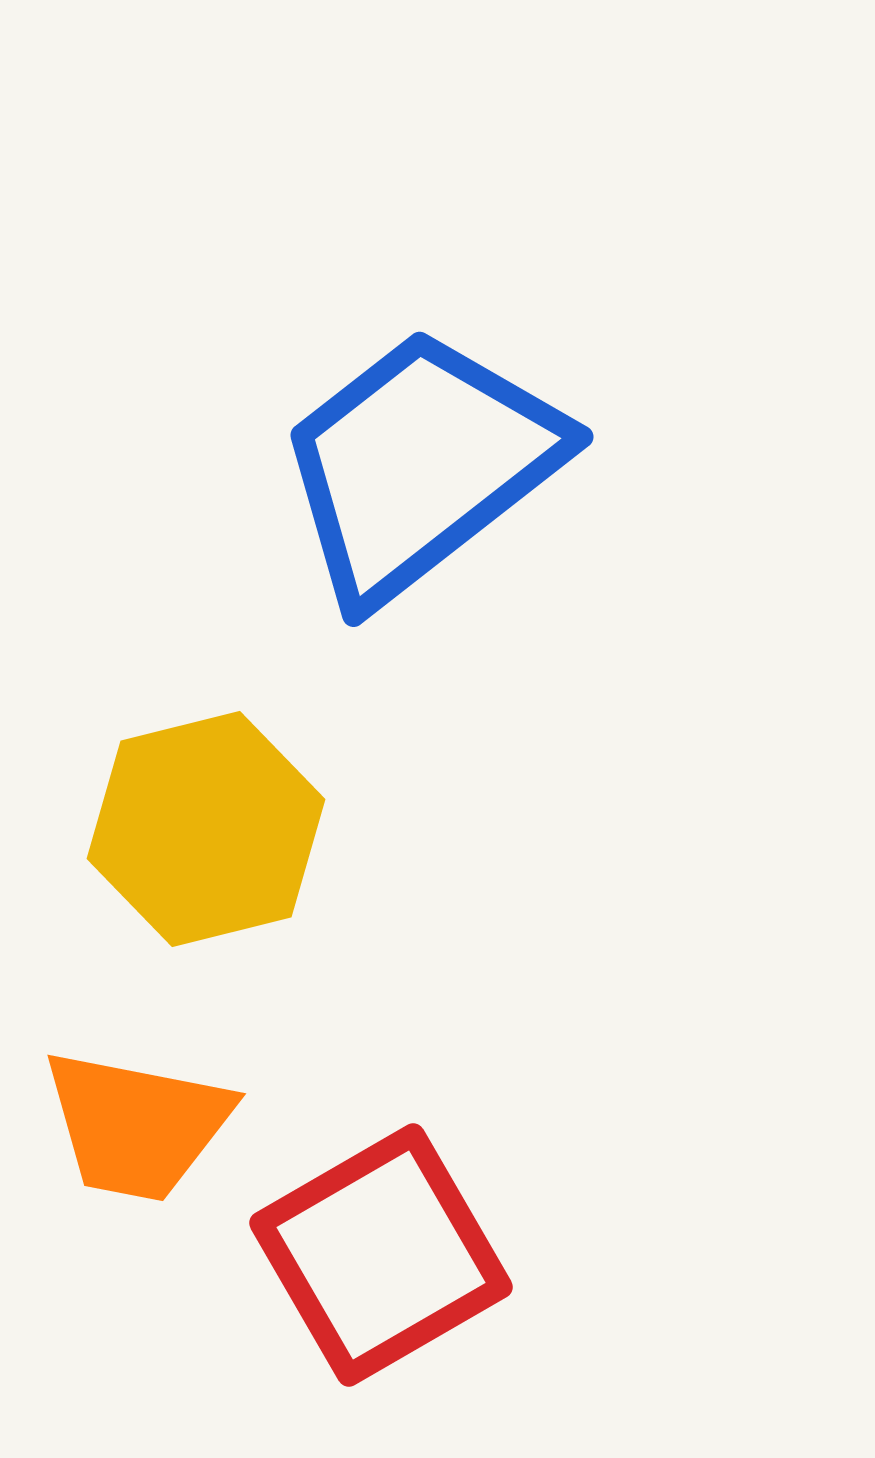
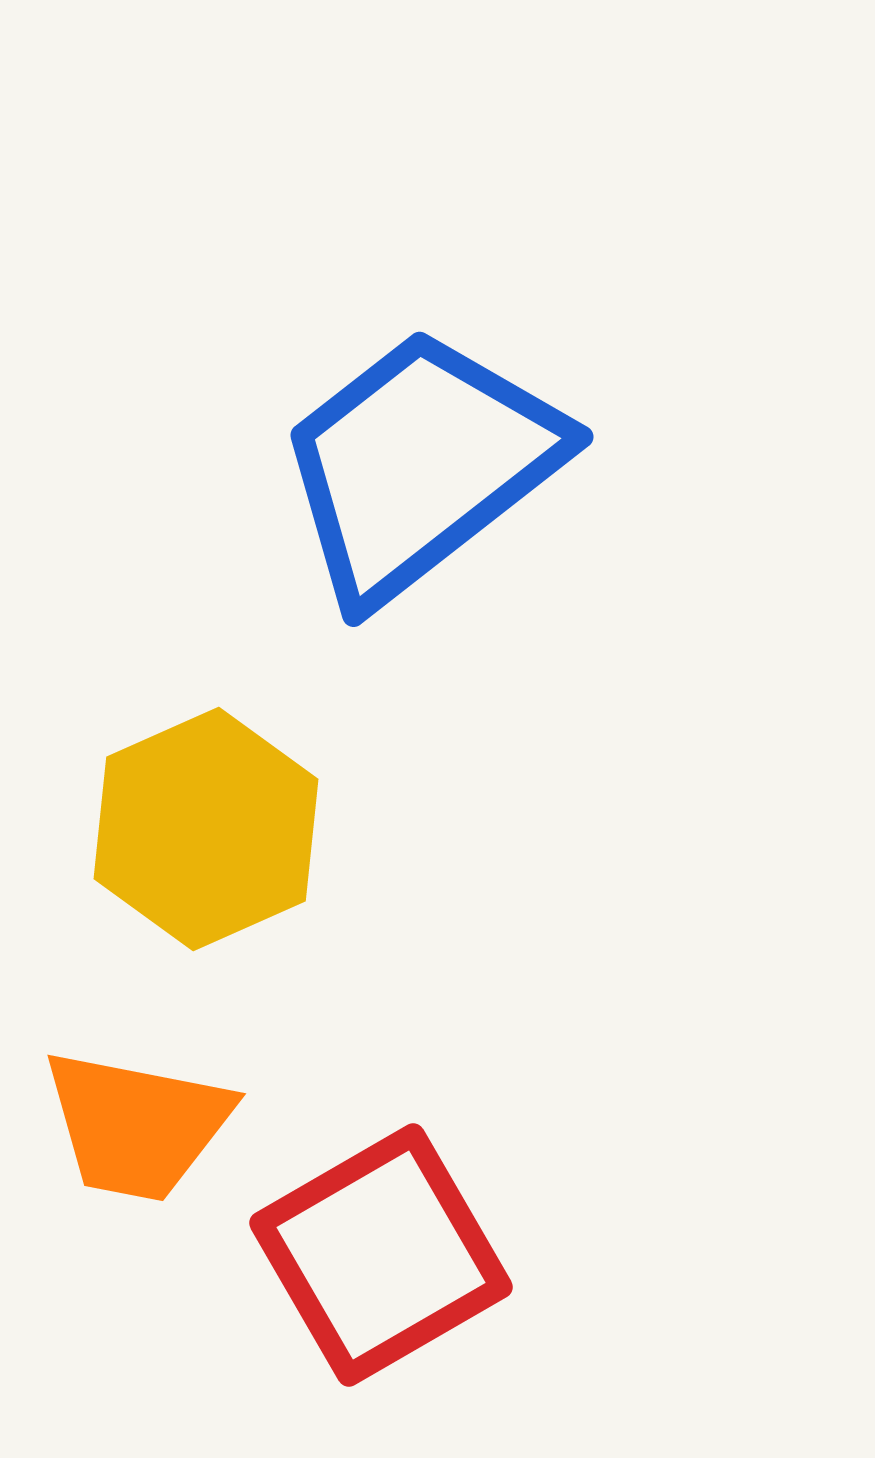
yellow hexagon: rotated 10 degrees counterclockwise
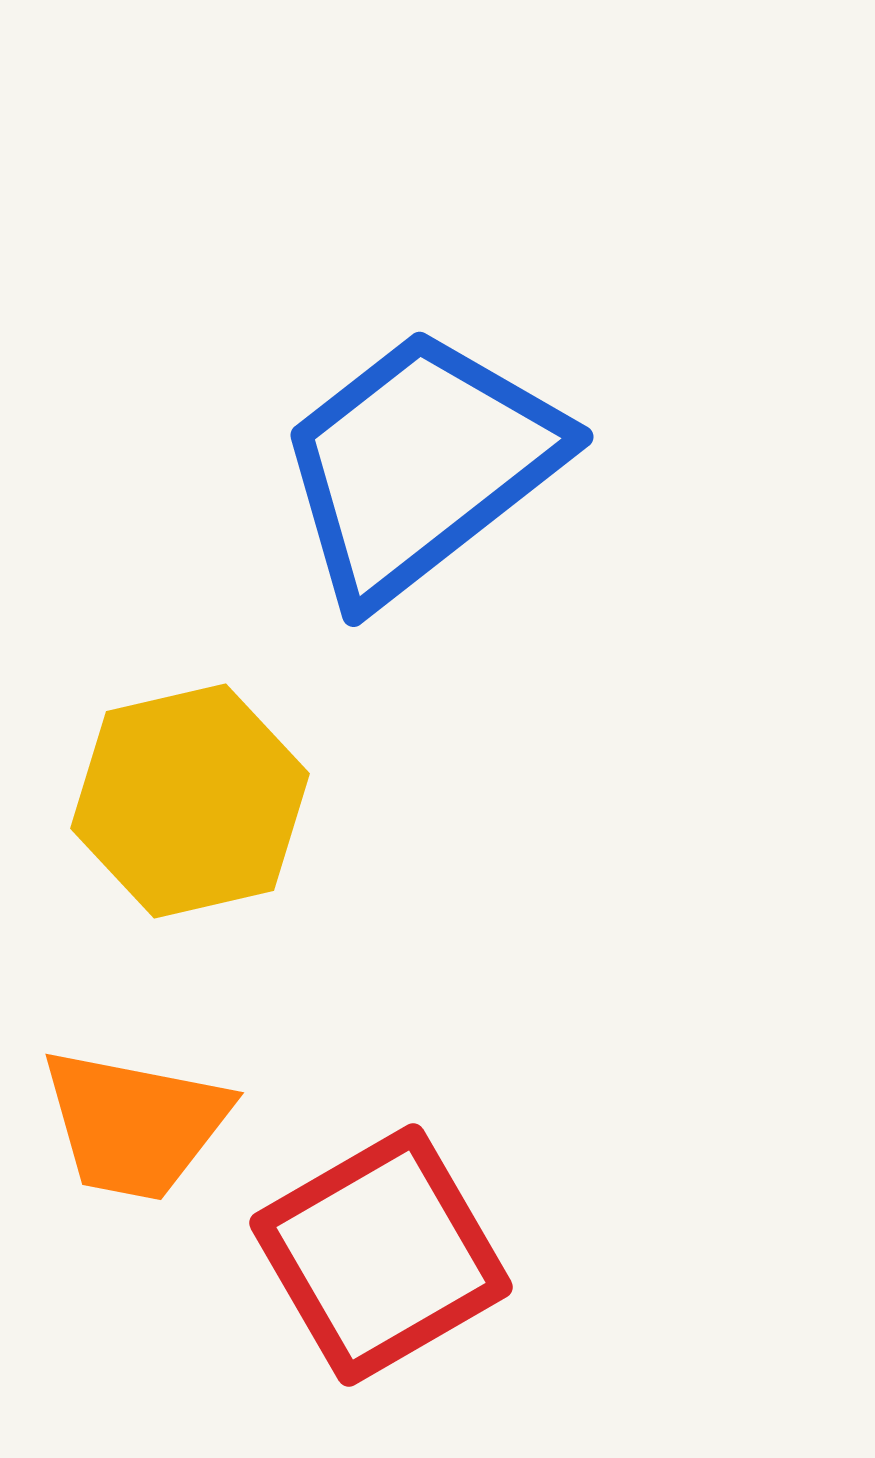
yellow hexagon: moved 16 px left, 28 px up; rotated 11 degrees clockwise
orange trapezoid: moved 2 px left, 1 px up
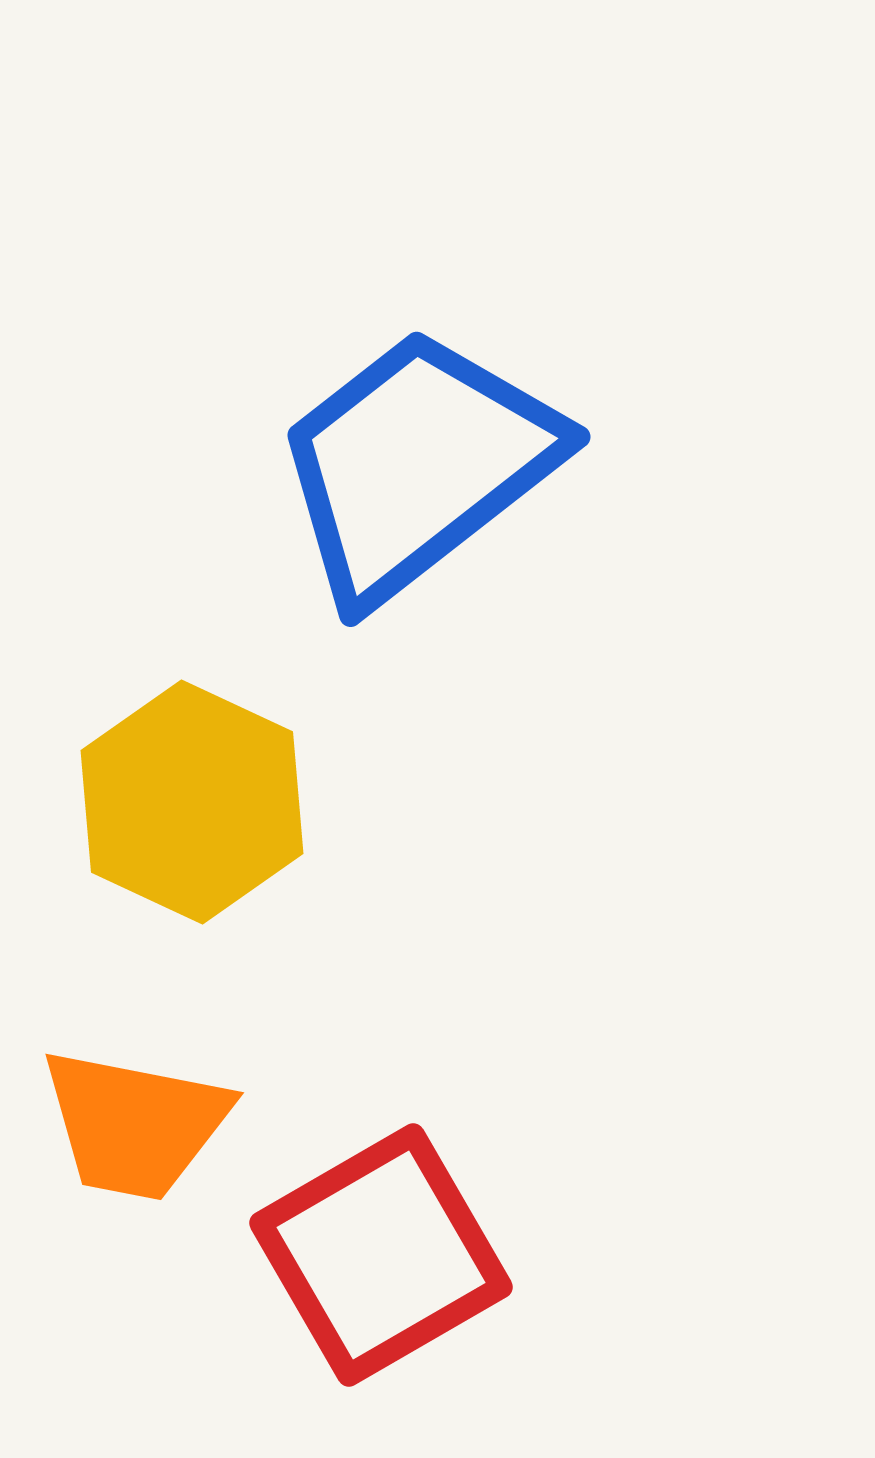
blue trapezoid: moved 3 px left
yellow hexagon: moved 2 px right, 1 px down; rotated 22 degrees counterclockwise
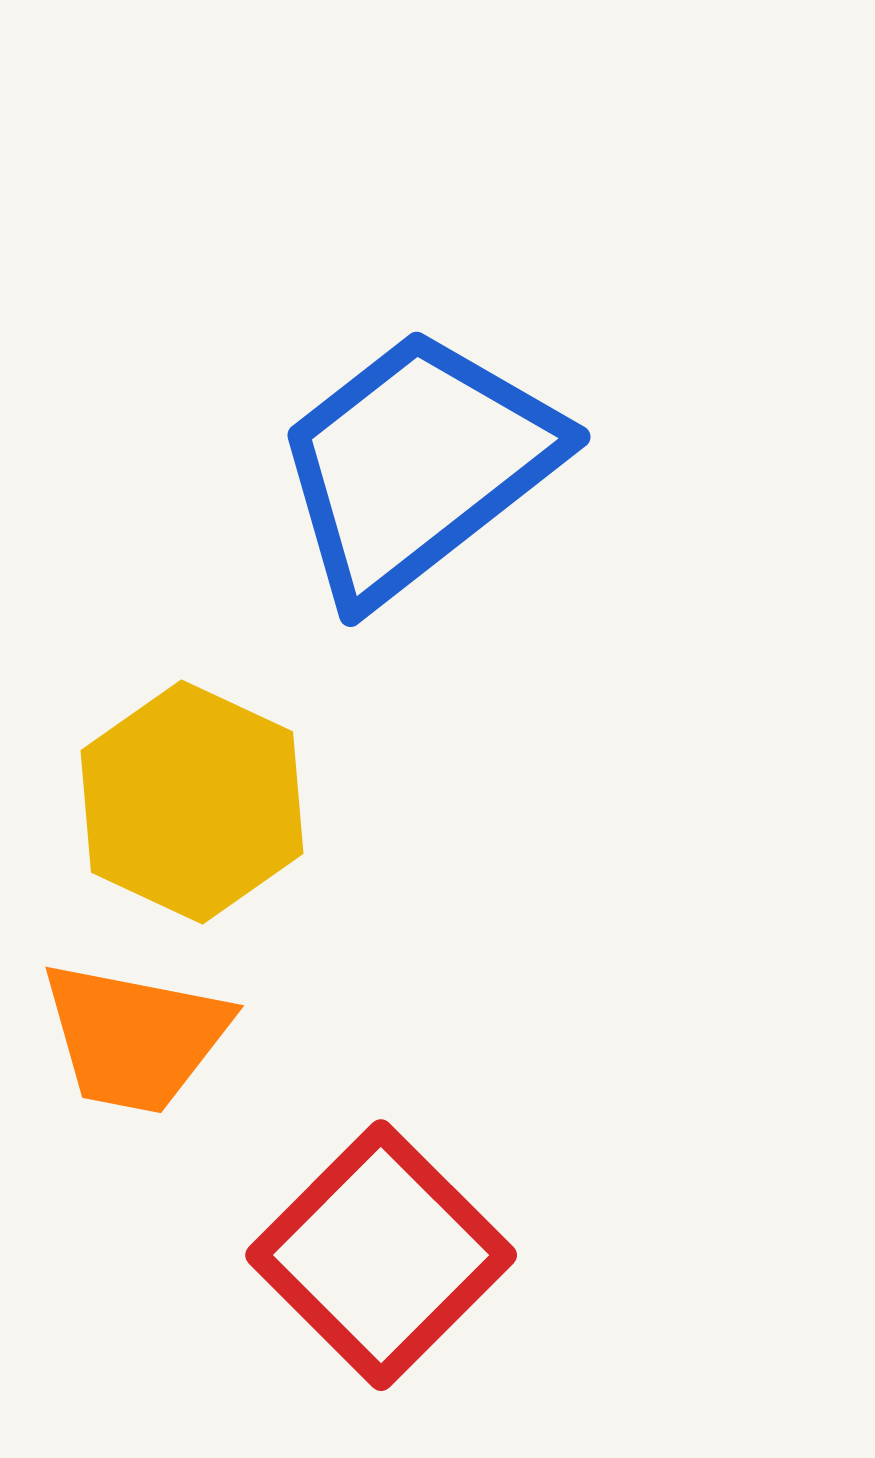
orange trapezoid: moved 87 px up
red square: rotated 15 degrees counterclockwise
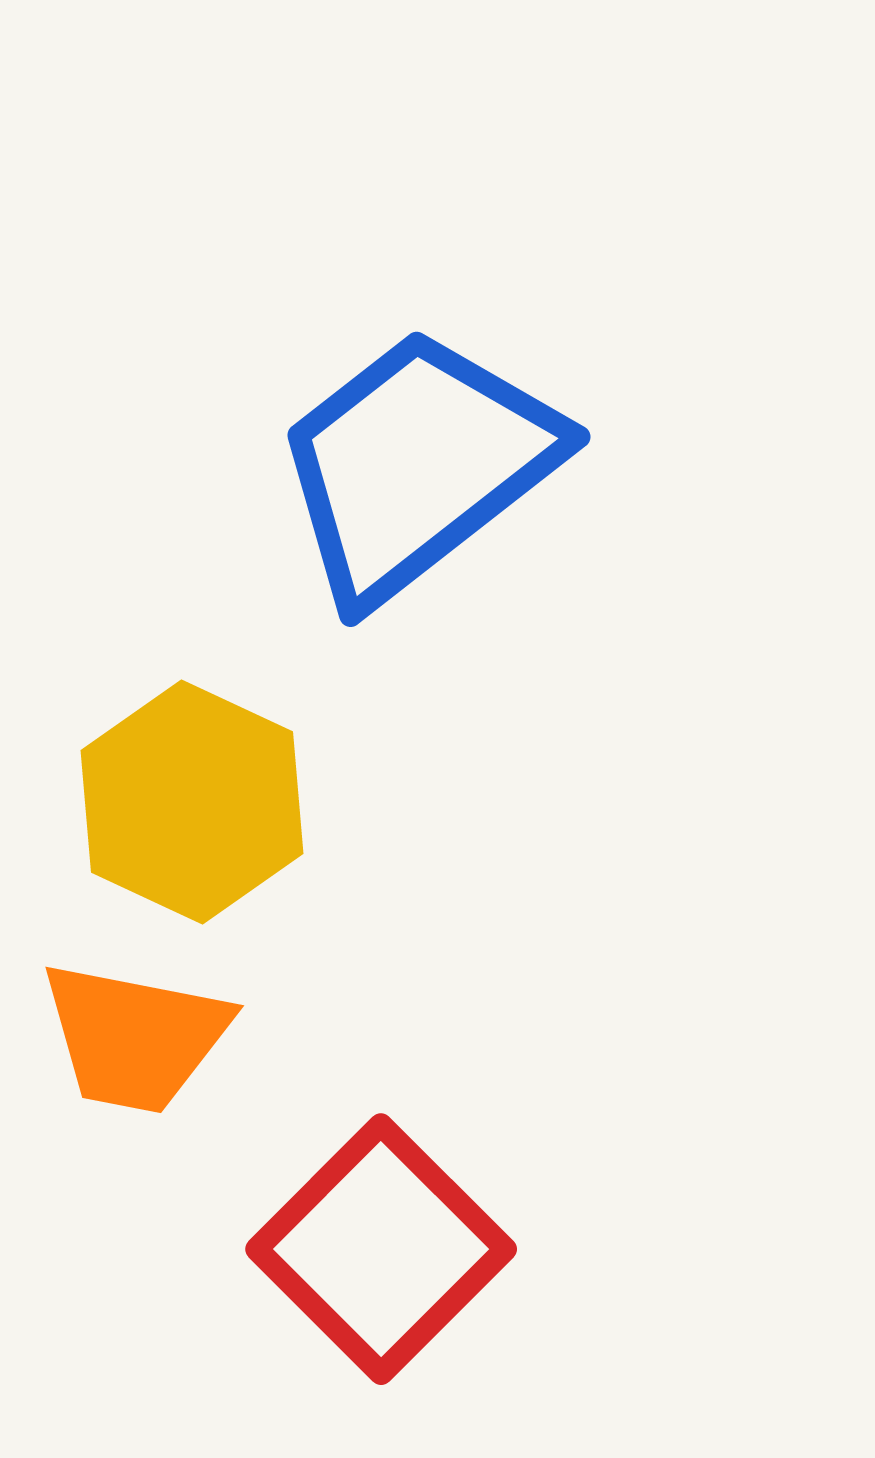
red square: moved 6 px up
